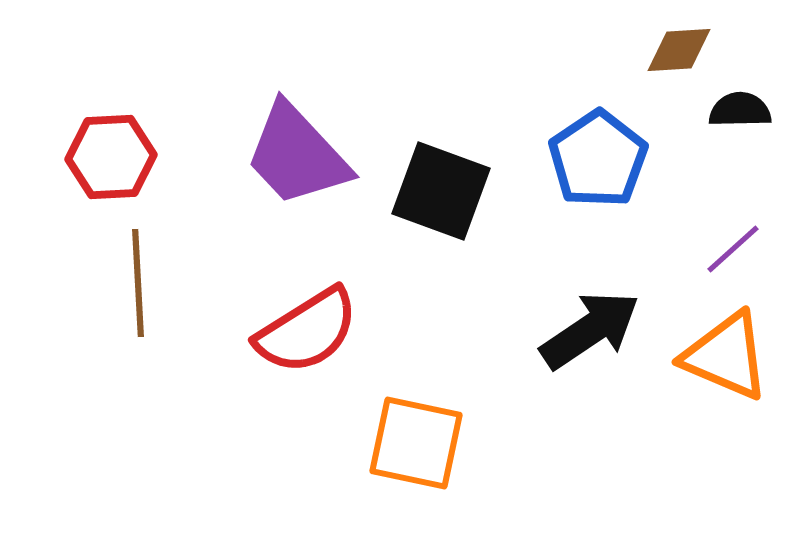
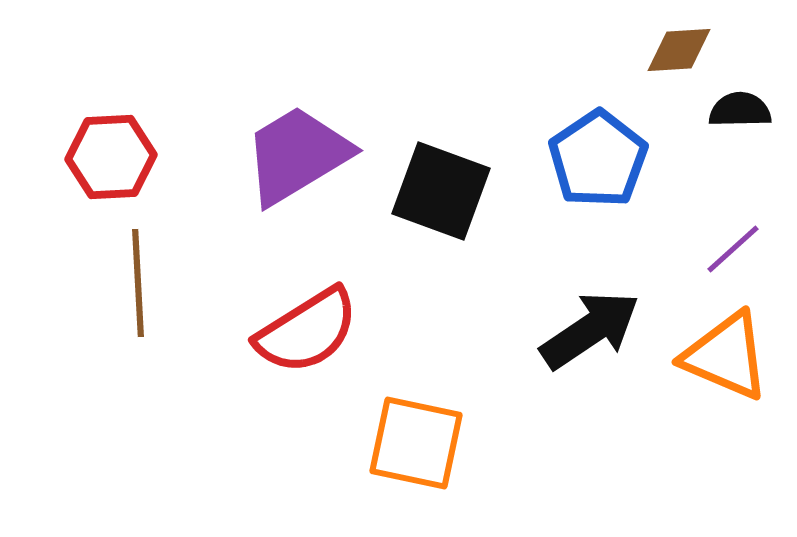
purple trapezoid: rotated 102 degrees clockwise
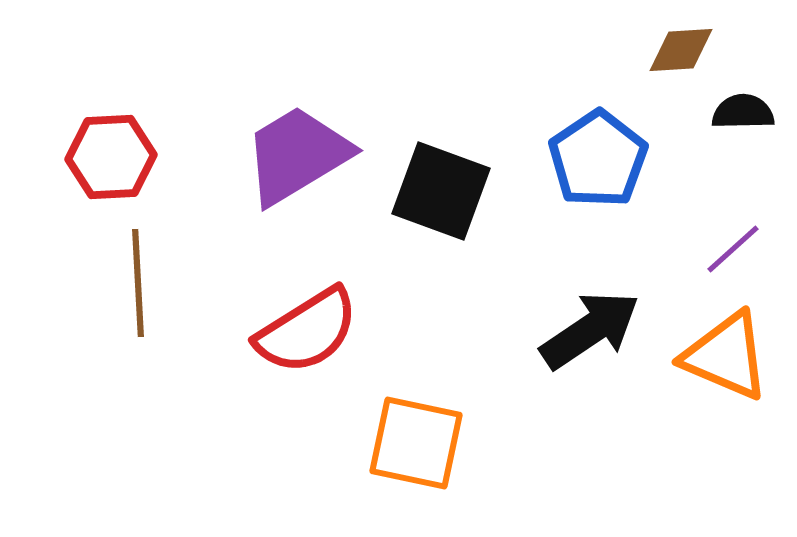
brown diamond: moved 2 px right
black semicircle: moved 3 px right, 2 px down
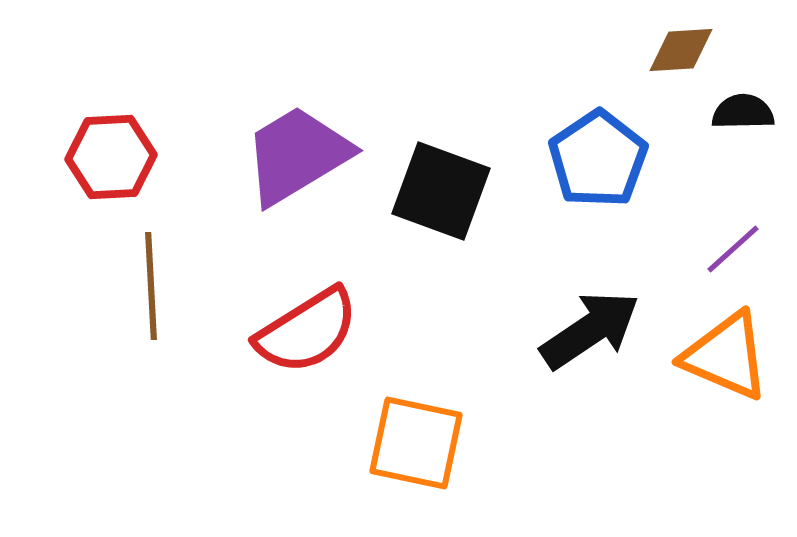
brown line: moved 13 px right, 3 px down
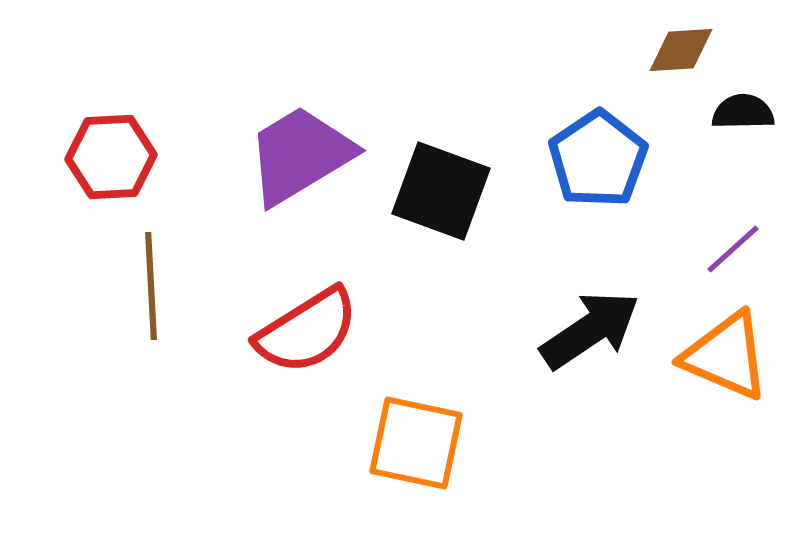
purple trapezoid: moved 3 px right
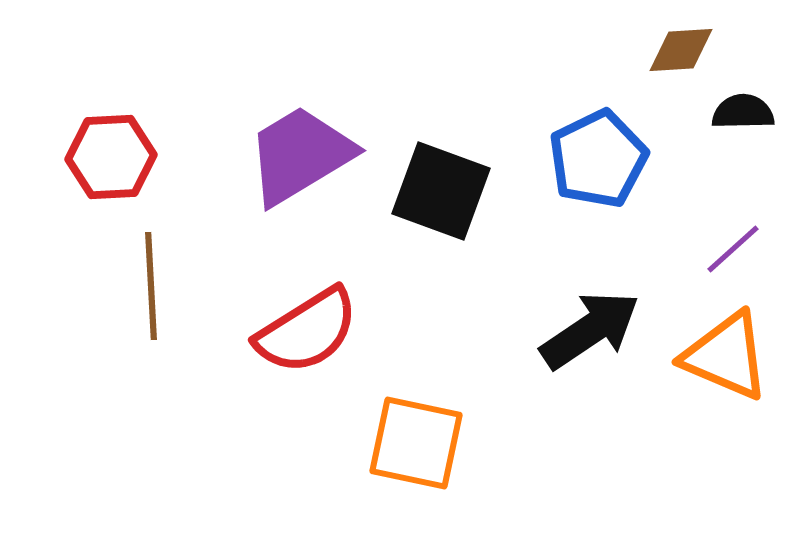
blue pentagon: rotated 8 degrees clockwise
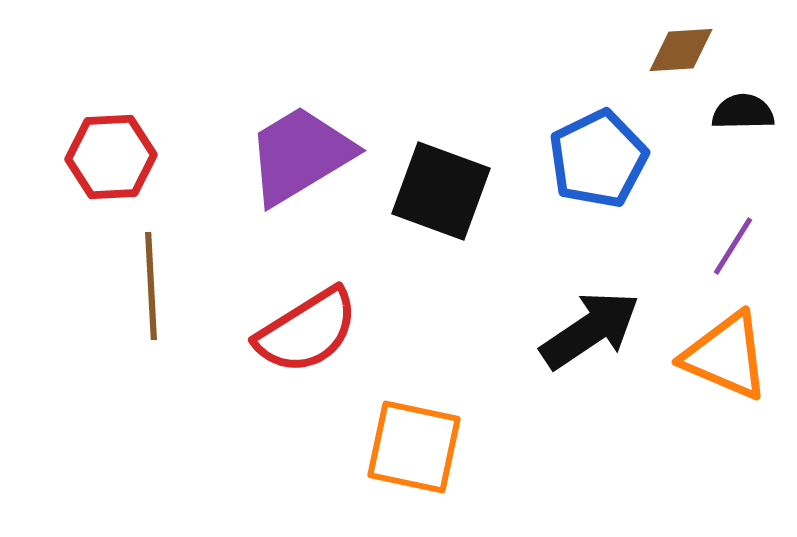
purple line: moved 3 px up; rotated 16 degrees counterclockwise
orange square: moved 2 px left, 4 px down
